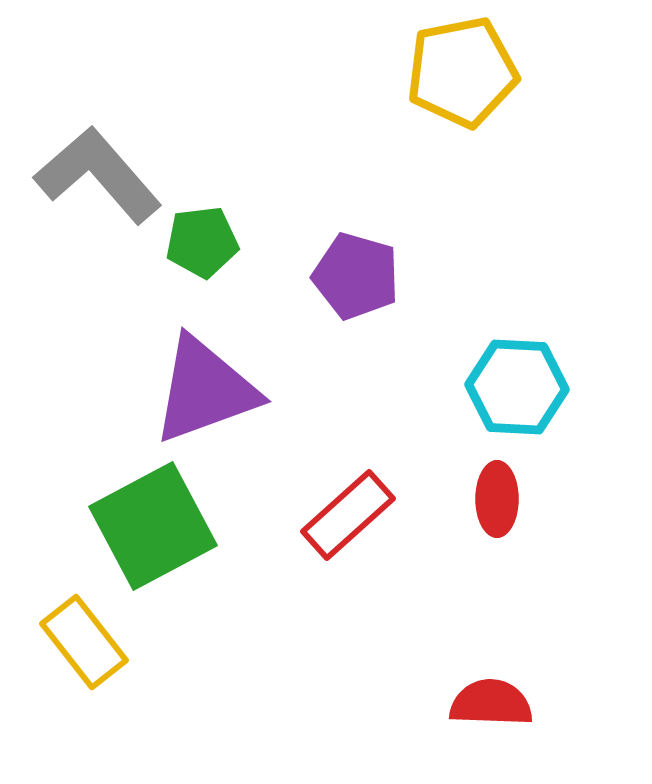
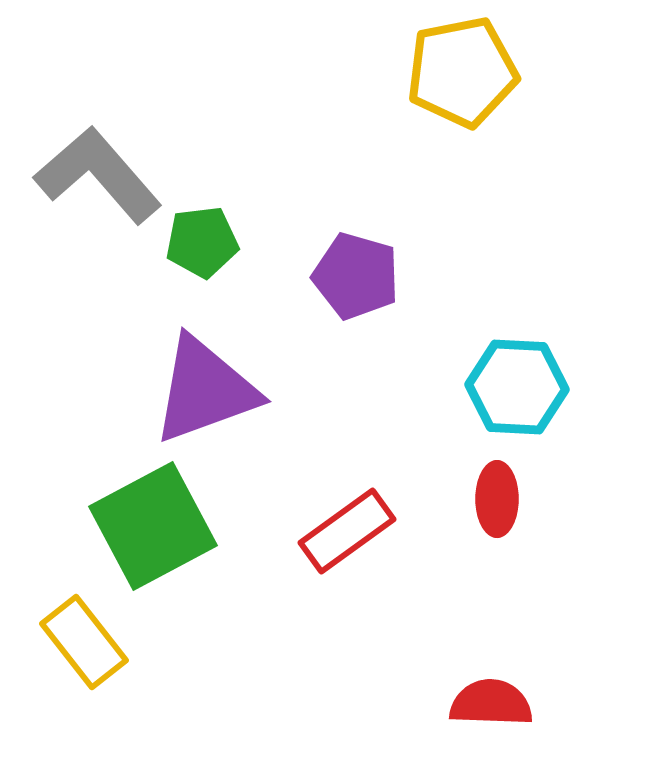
red rectangle: moved 1 px left, 16 px down; rotated 6 degrees clockwise
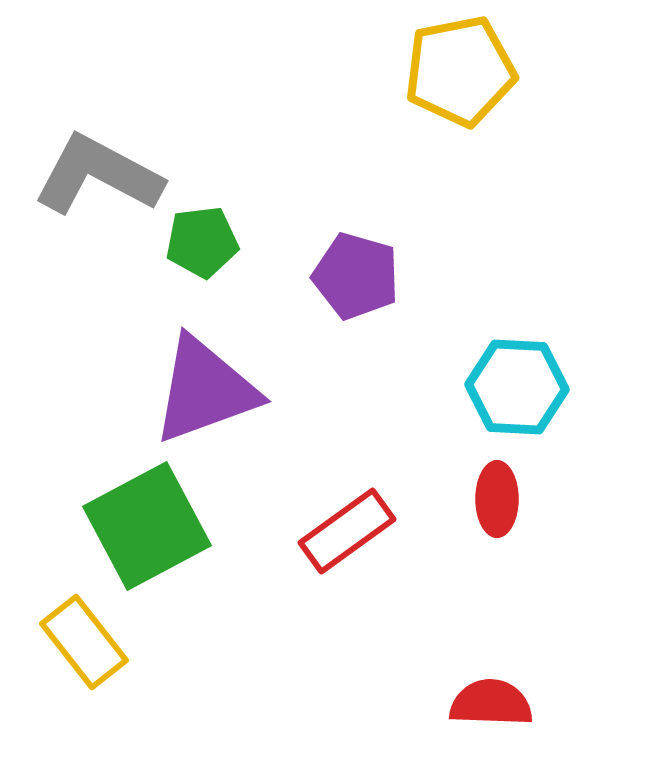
yellow pentagon: moved 2 px left, 1 px up
gray L-shape: rotated 21 degrees counterclockwise
green square: moved 6 px left
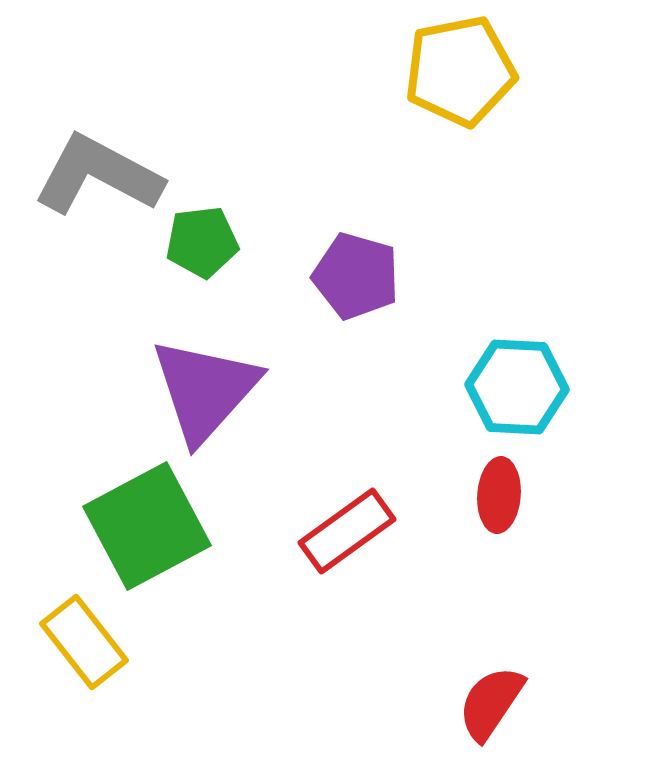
purple triangle: rotated 28 degrees counterclockwise
red ellipse: moved 2 px right, 4 px up; rotated 4 degrees clockwise
red semicircle: rotated 58 degrees counterclockwise
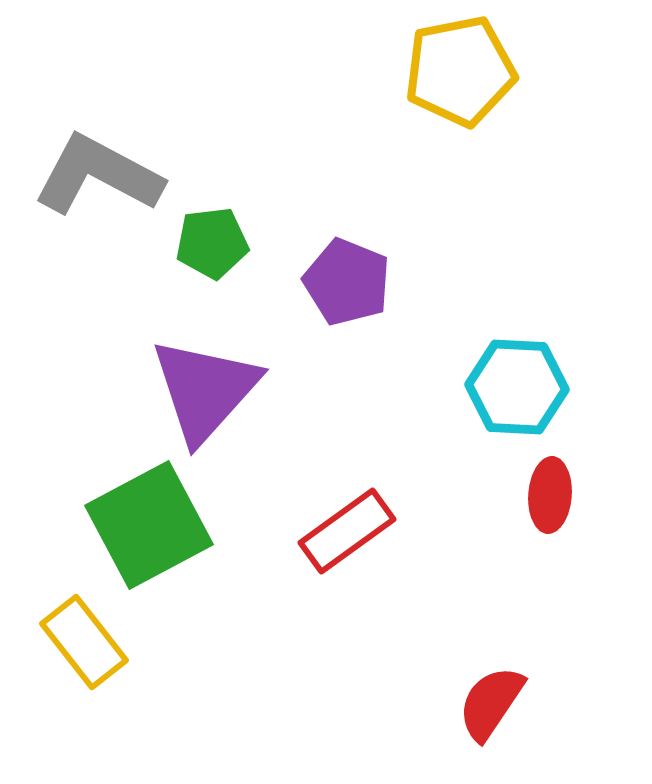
green pentagon: moved 10 px right, 1 px down
purple pentagon: moved 9 px left, 6 px down; rotated 6 degrees clockwise
red ellipse: moved 51 px right
green square: moved 2 px right, 1 px up
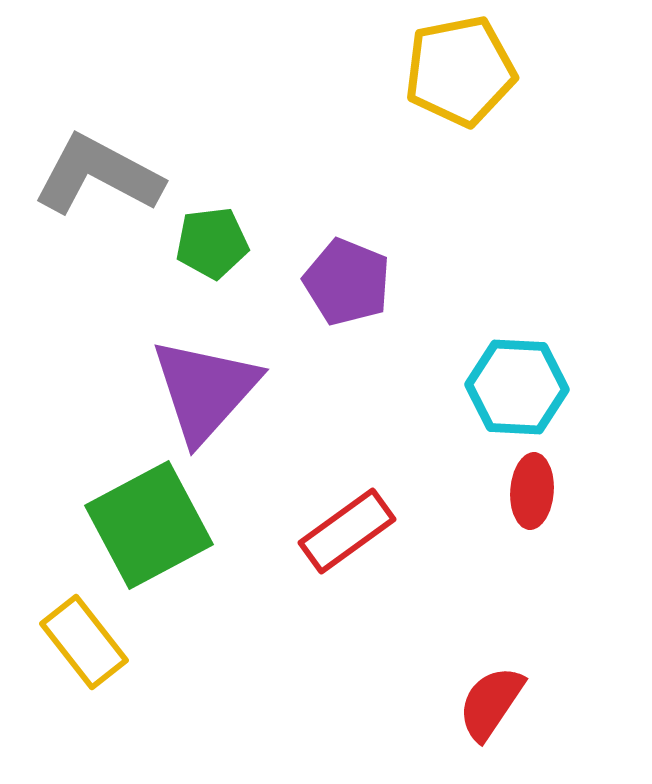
red ellipse: moved 18 px left, 4 px up
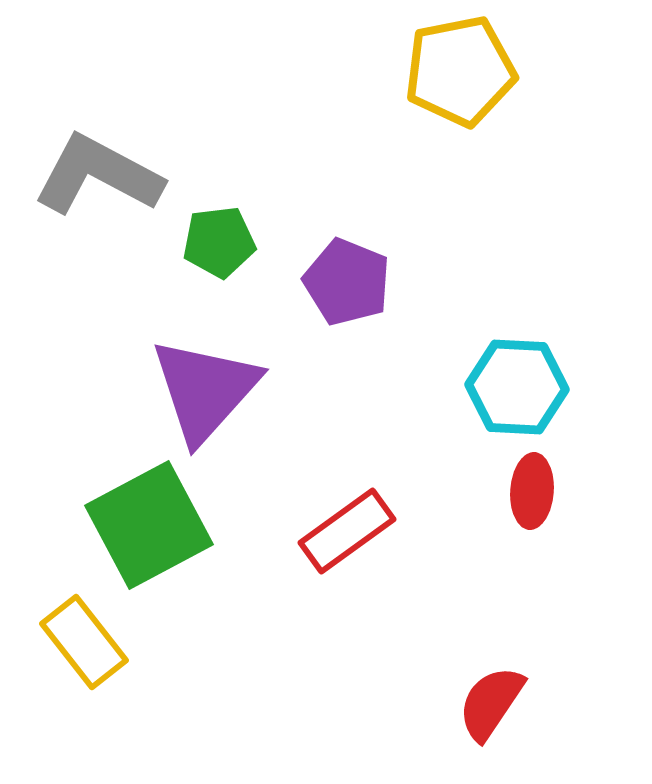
green pentagon: moved 7 px right, 1 px up
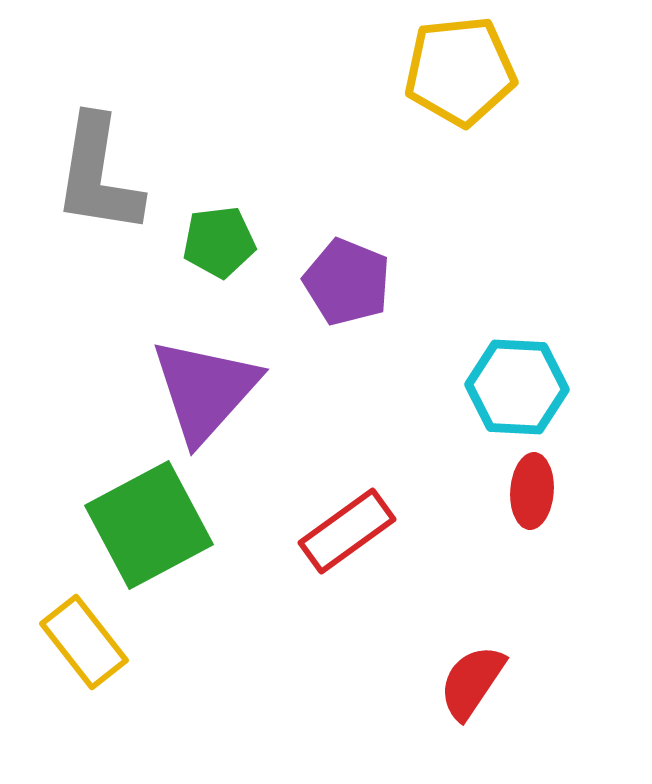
yellow pentagon: rotated 5 degrees clockwise
gray L-shape: rotated 109 degrees counterclockwise
red semicircle: moved 19 px left, 21 px up
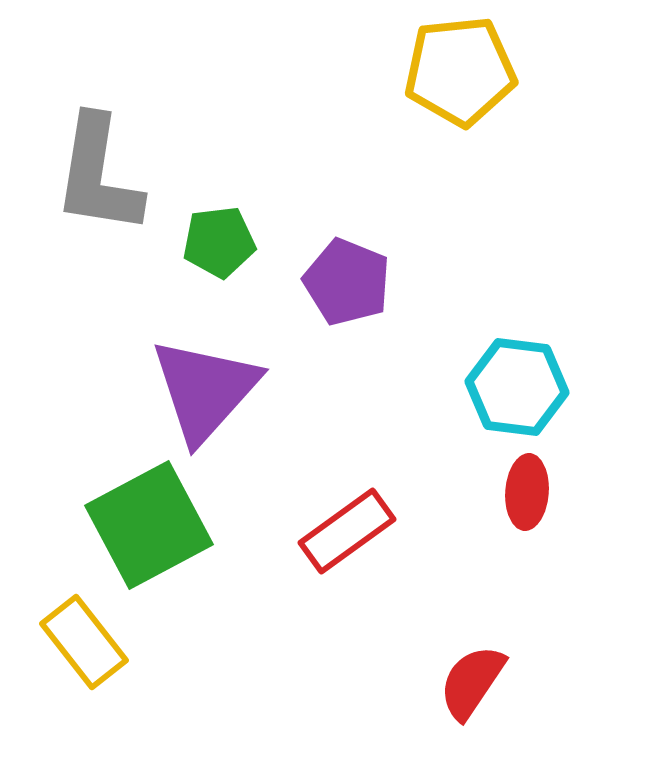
cyan hexagon: rotated 4 degrees clockwise
red ellipse: moved 5 px left, 1 px down
